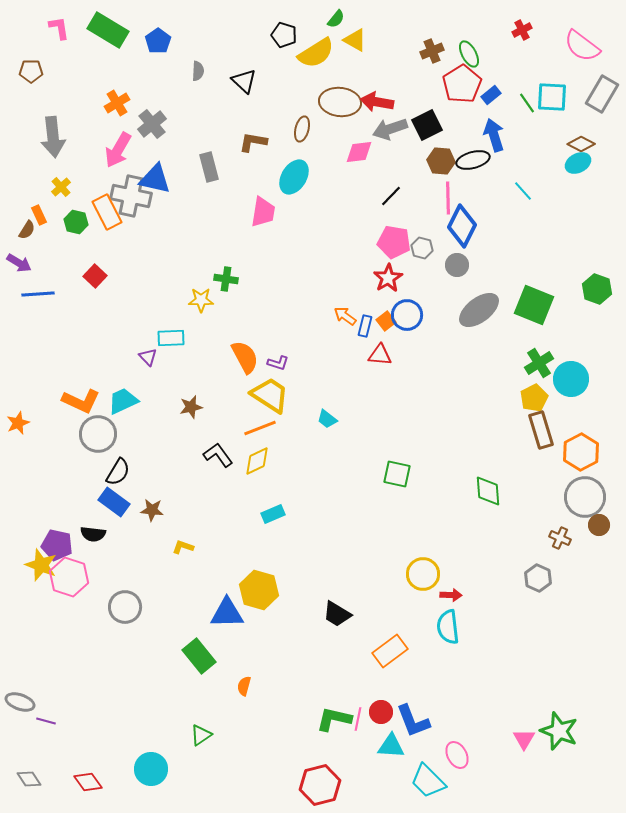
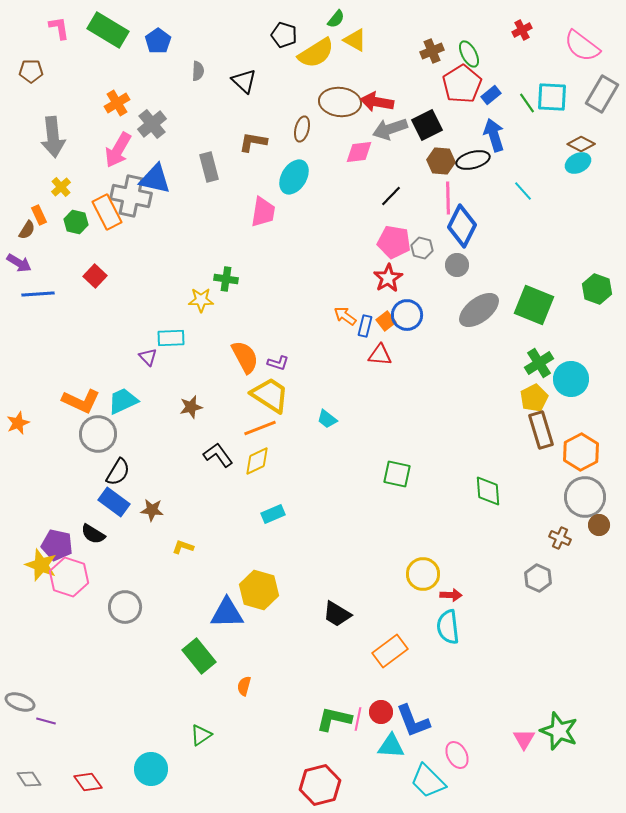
black semicircle at (93, 534): rotated 25 degrees clockwise
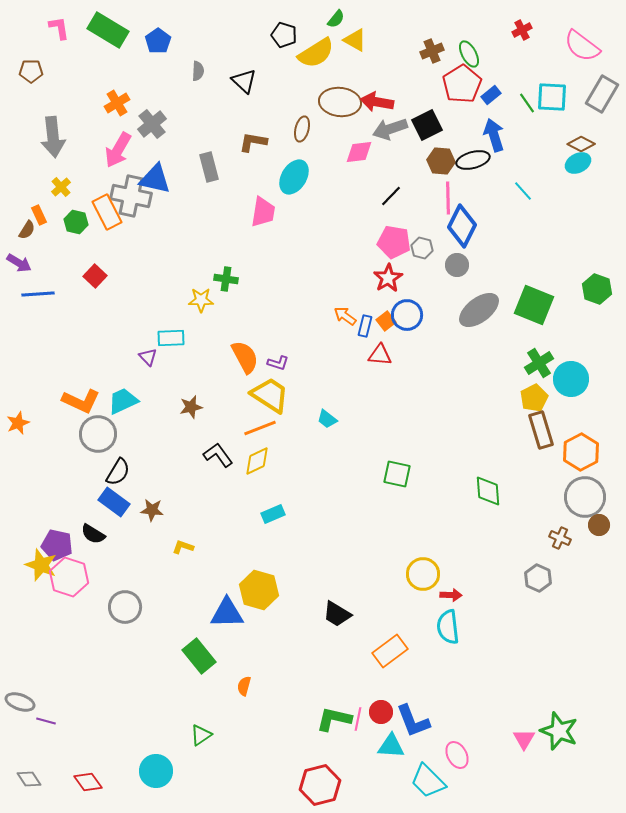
cyan circle at (151, 769): moved 5 px right, 2 px down
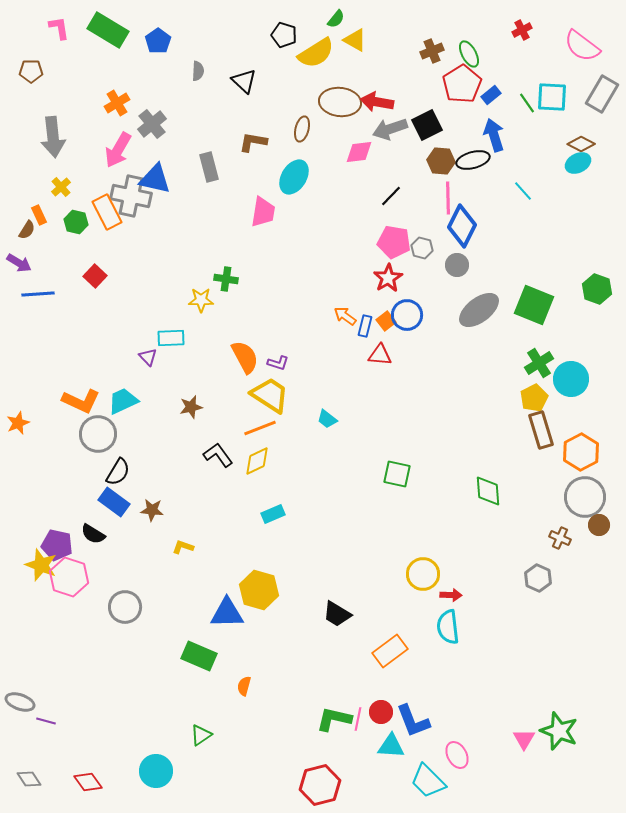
green rectangle at (199, 656): rotated 28 degrees counterclockwise
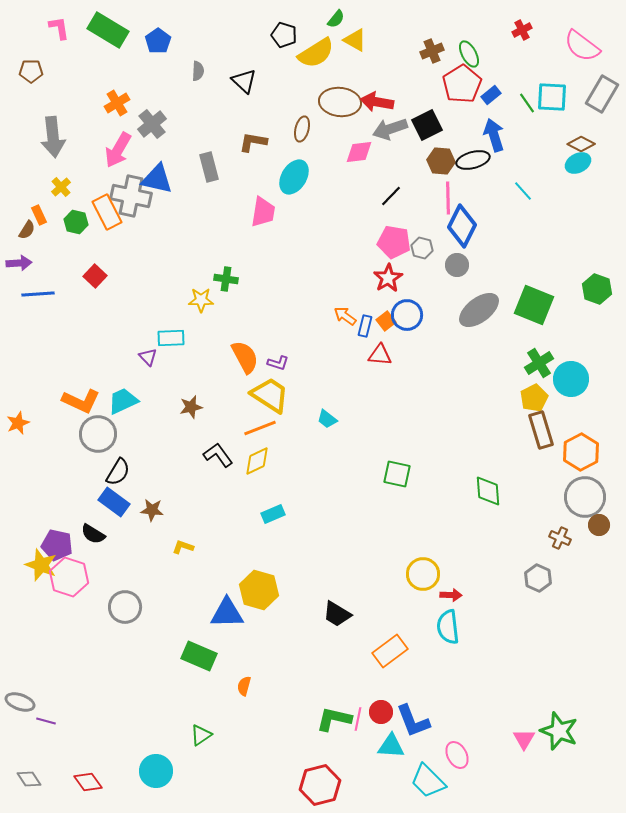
blue triangle at (155, 179): moved 2 px right
purple arrow at (19, 263): rotated 35 degrees counterclockwise
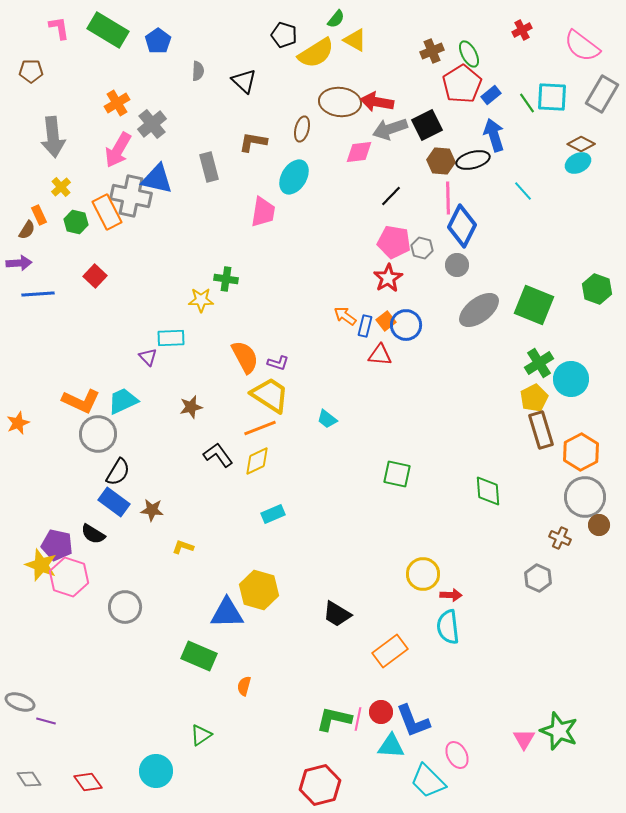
blue circle at (407, 315): moved 1 px left, 10 px down
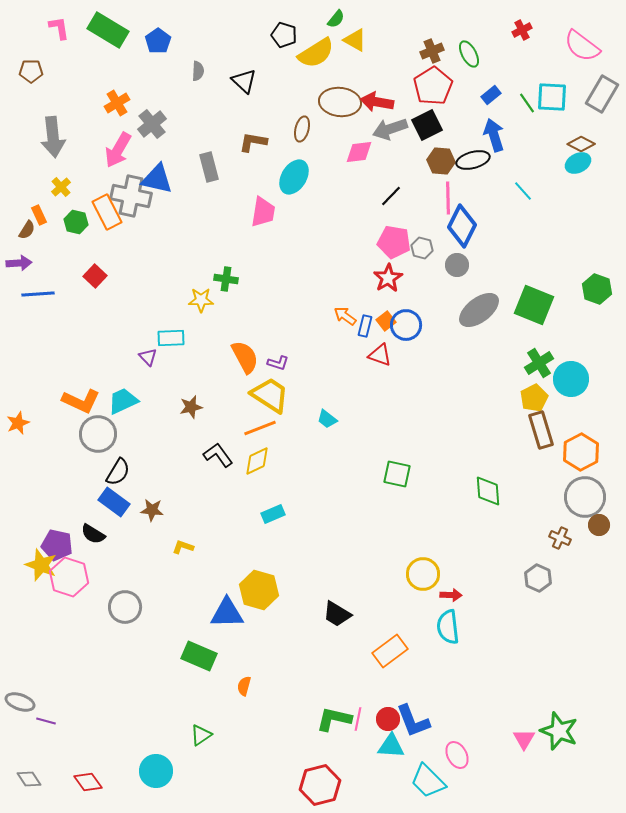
red pentagon at (462, 84): moved 29 px left, 2 px down
red triangle at (380, 355): rotated 15 degrees clockwise
red circle at (381, 712): moved 7 px right, 7 px down
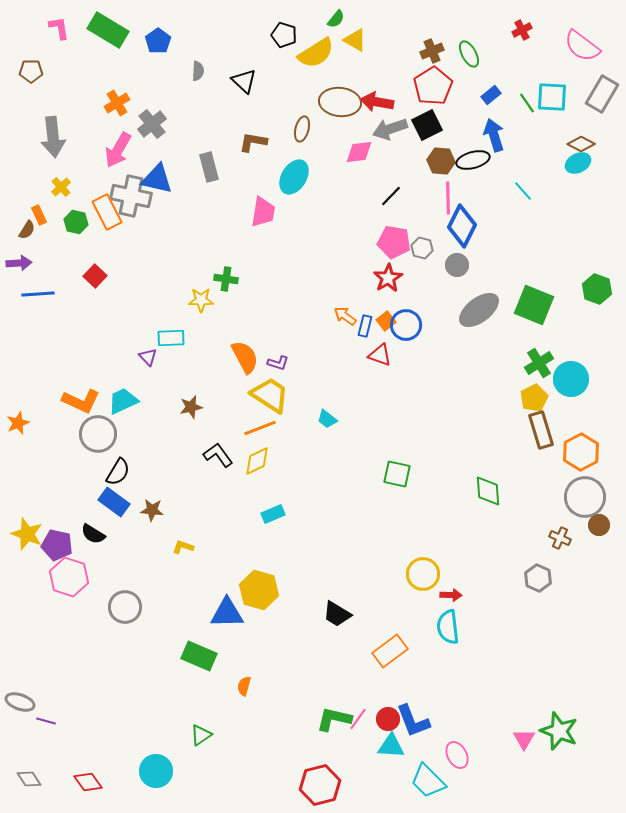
yellow star at (41, 565): moved 14 px left, 31 px up
pink line at (358, 719): rotated 25 degrees clockwise
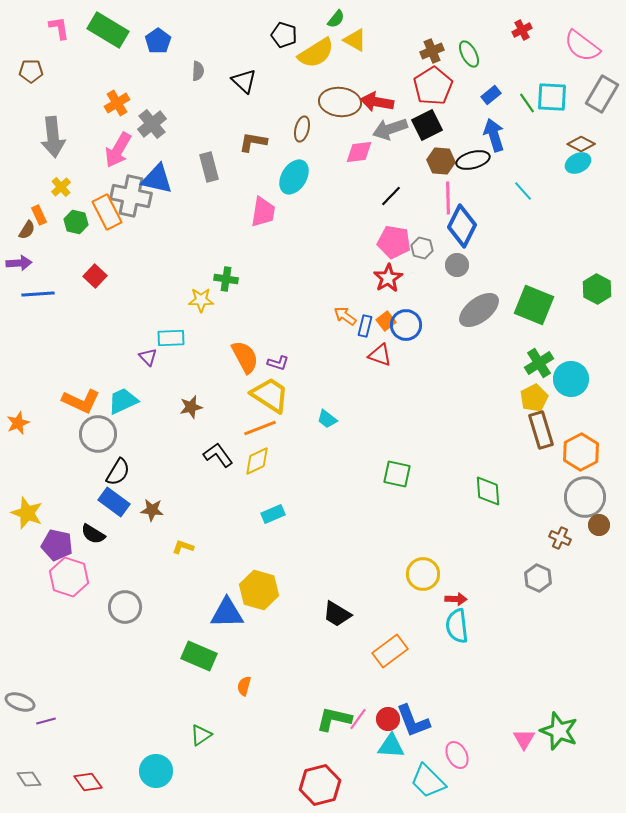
green hexagon at (597, 289): rotated 8 degrees clockwise
yellow star at (27, 534): moved 21 px up
red arrow at (451, 595): moved 5 px right, 4 px down
cyan semicircle at (448, 627): moved 9 px right, 1 px up
purple line at (46, 721): rotated 30 degrees counterclockwise
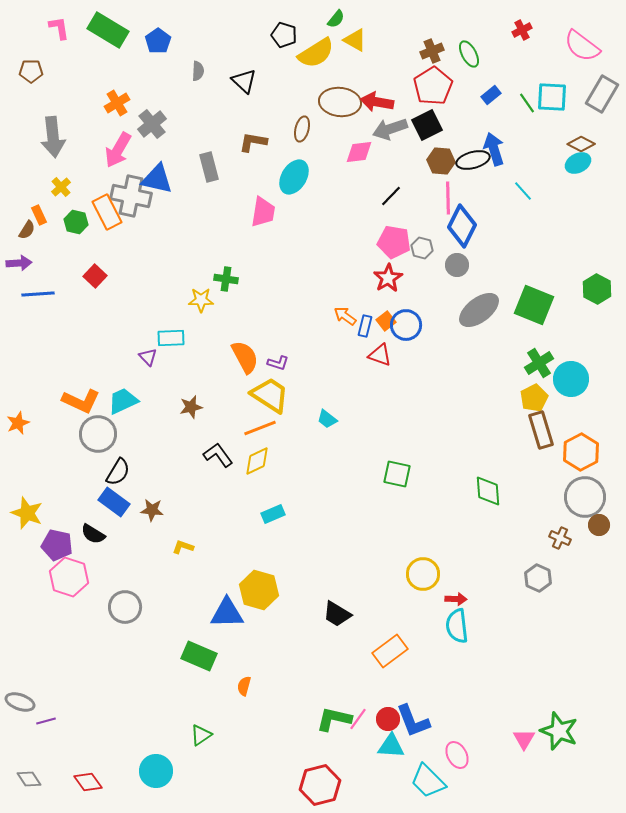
blue arrow at (494, 135): moved 14 px down
